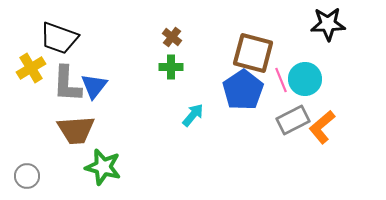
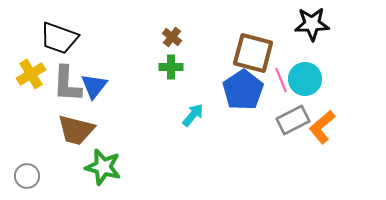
black star: moved 16 px left
yellow cross: moved 6 px down
brown trapezoid: rotated 18 degrees clockwise
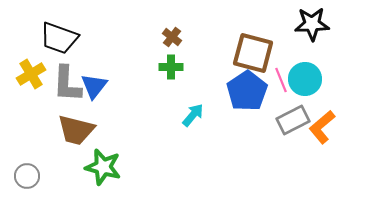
blue pentagon: moved 4 px right, 1 px down
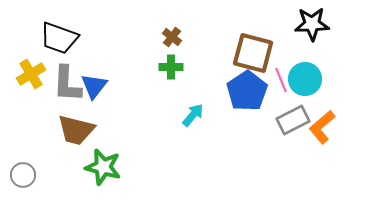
gray circle: moved 4 px left, 1 px up
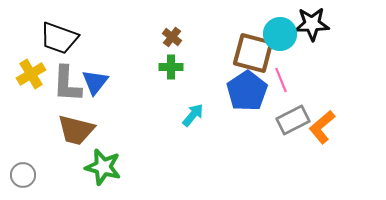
cyan circle: moved 25 px left, 45 px up
blue triangle: moved 1 px right, 4 px up
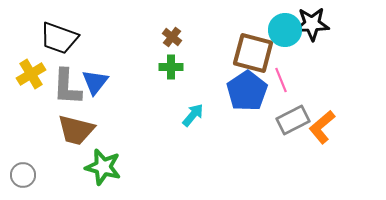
cyan circle: moved 5 px right, 4 px up
gray L-shape: moved 3 px down
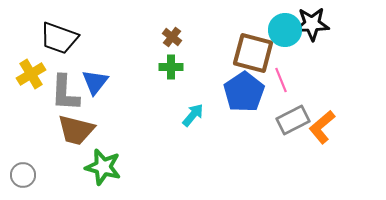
gray L-shape: moved 2 px left, 6 px down
blue pentagon: moved 3 px left, 1 px down
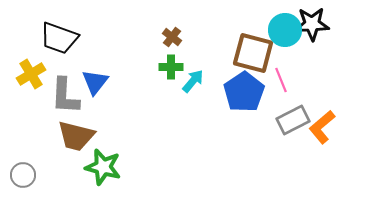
gray L-shape: moved 3 px down
cyan arrow: moved 34 px up
brown trapezoid: moved 6 px down
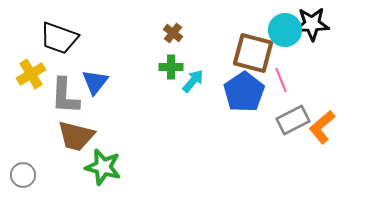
brown cross: moved 1 px right, 4 px up
